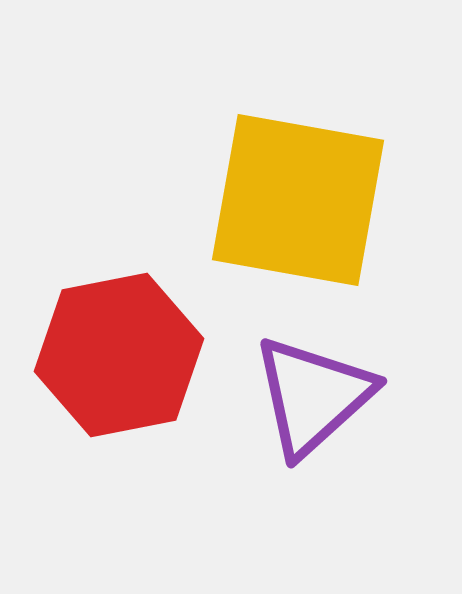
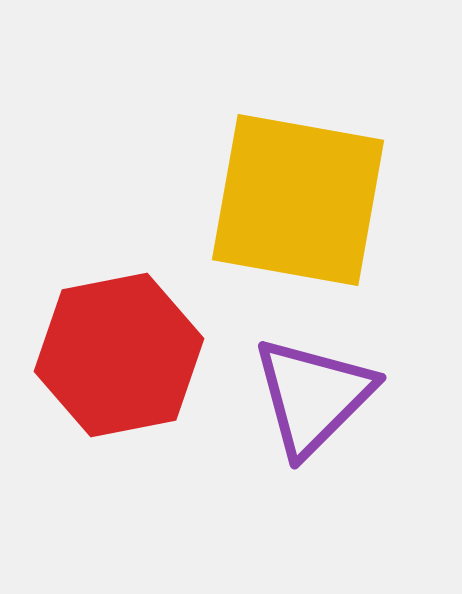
purple triangle: rotated 3 degrees counterclockwise
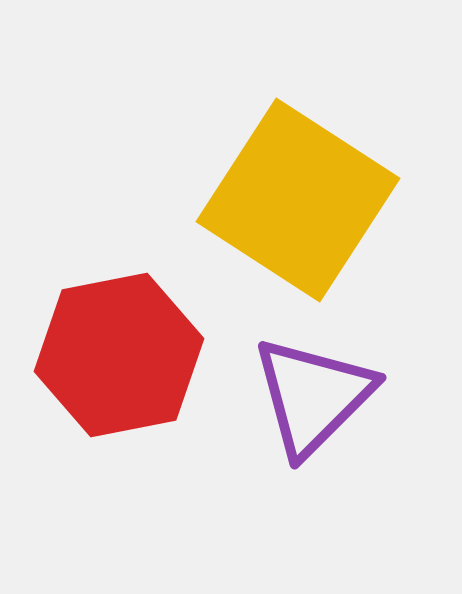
yellow square: rotated 23 degrees clockwise
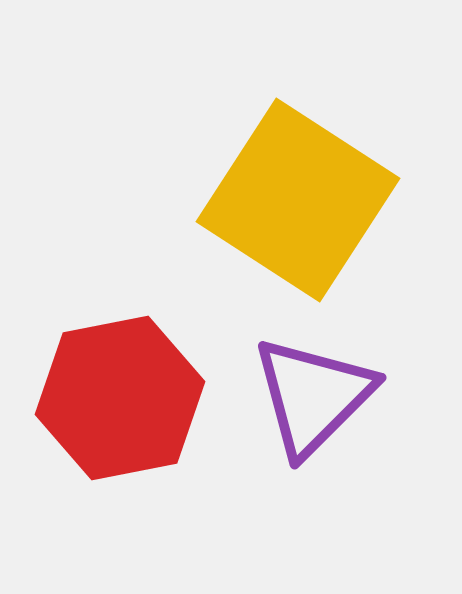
red hexagon: moved 1 px right, 43 px down
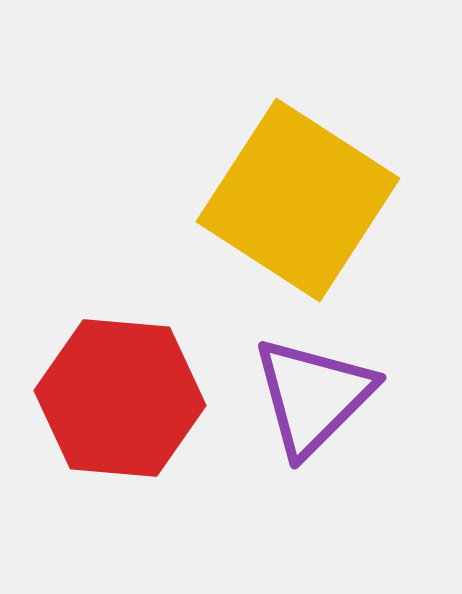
red hexagon: rotated 16 degrees clockwise
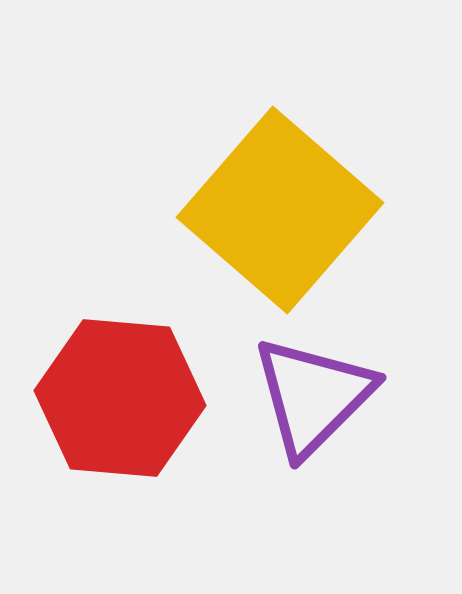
yellow square: moved 18 px left, 10 px down; rotated 8 degrees clockwise
